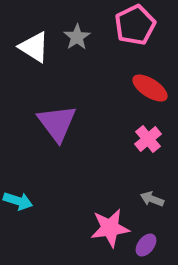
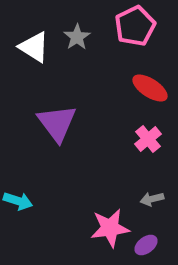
pink pentagon: moved 1 px down
gray arrow: rotated 35 degrees counterclockwise
purple ellipse: rotated 15 degrees clockwise
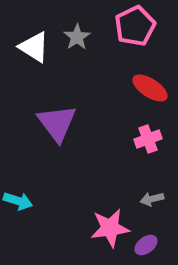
pink cross: rotated 20 degrees clockwise
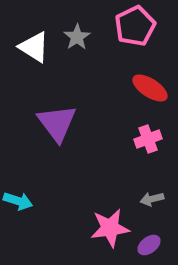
purple ellipse: moved 3 px right
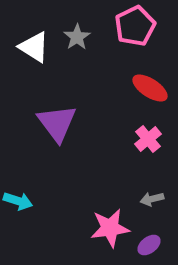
pink cross: rotated 20 degrees counterclockwise
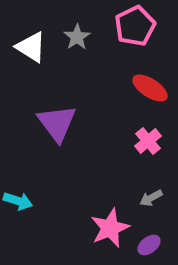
white triangle: moved 3 px left
pink cross: moved 2 px down
gray arrow: moved 1 px left, 1 px up; rotated 15 degrees counterclockwise
pink star: rotated 15 degrees counterclockwise
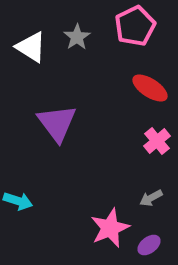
pink cross: moved 9 px right
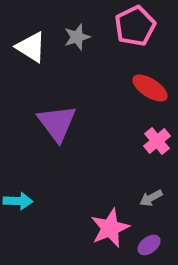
gray star: rotated 16 degrees clockwise
cyan arrow: rotated 16 degrees counterclockwise
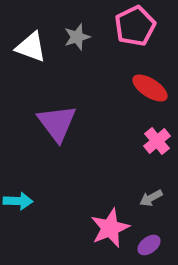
white triangle: rotated 12 degrees counterclockwise
